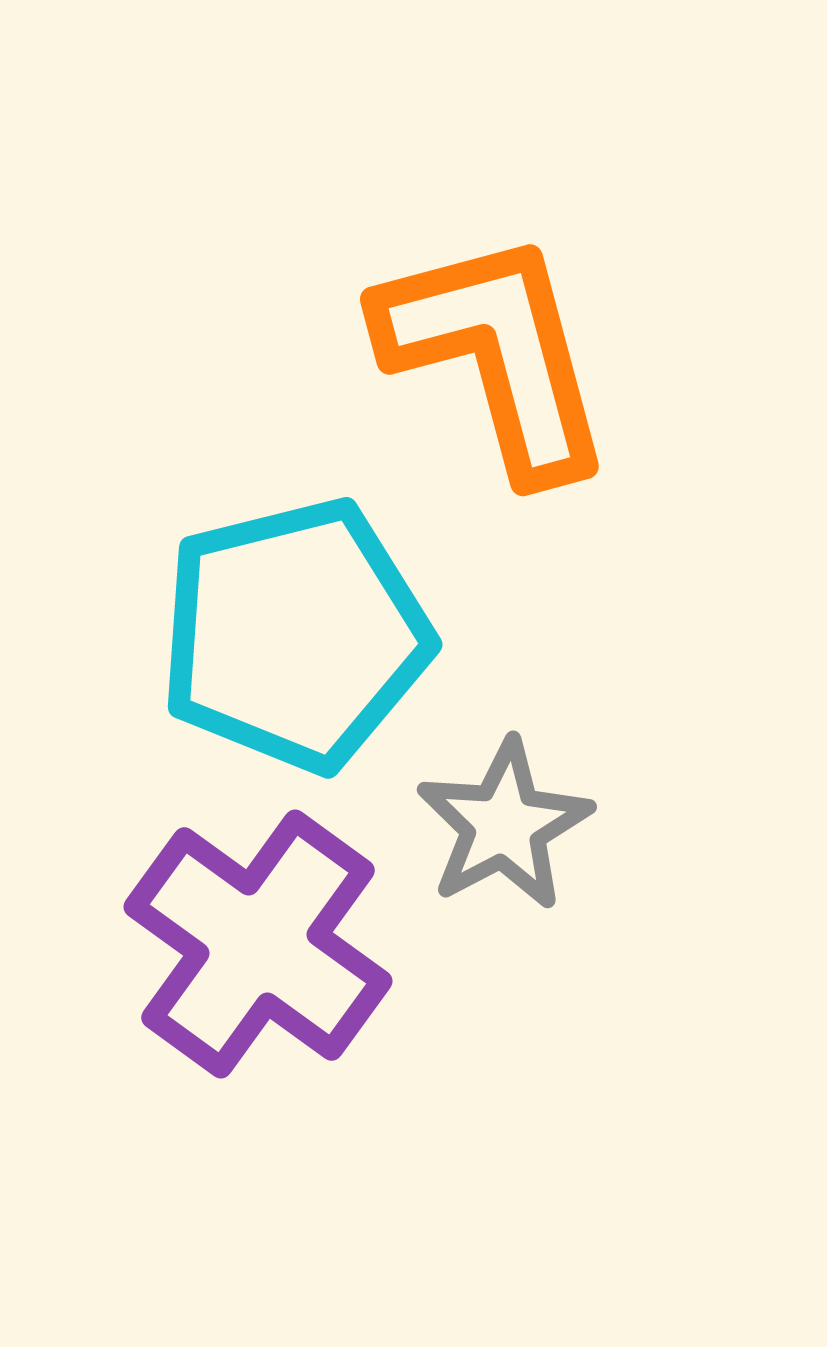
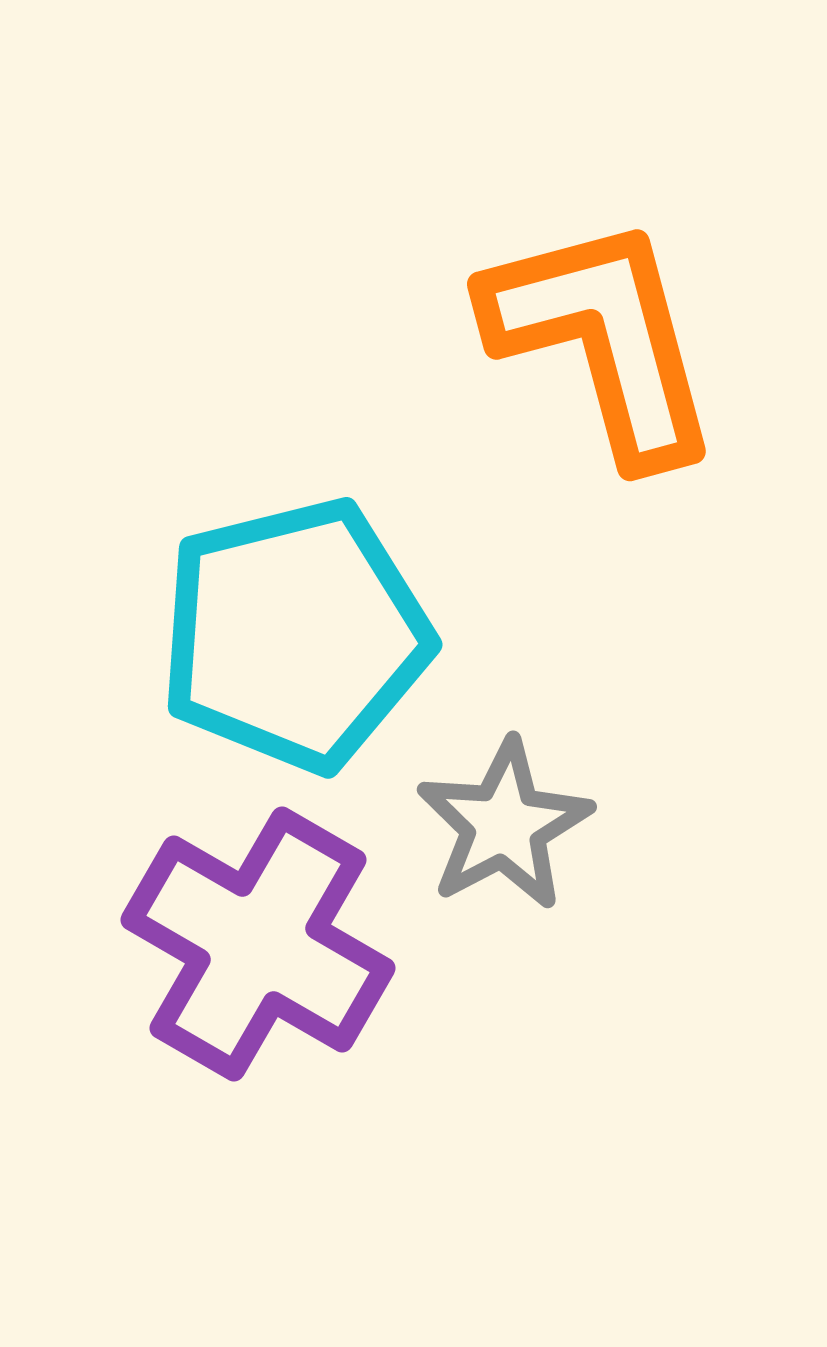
orange L-shape: moved 107 px right, 15 px up
purple cross: rotated 6 degrees counterclockwise
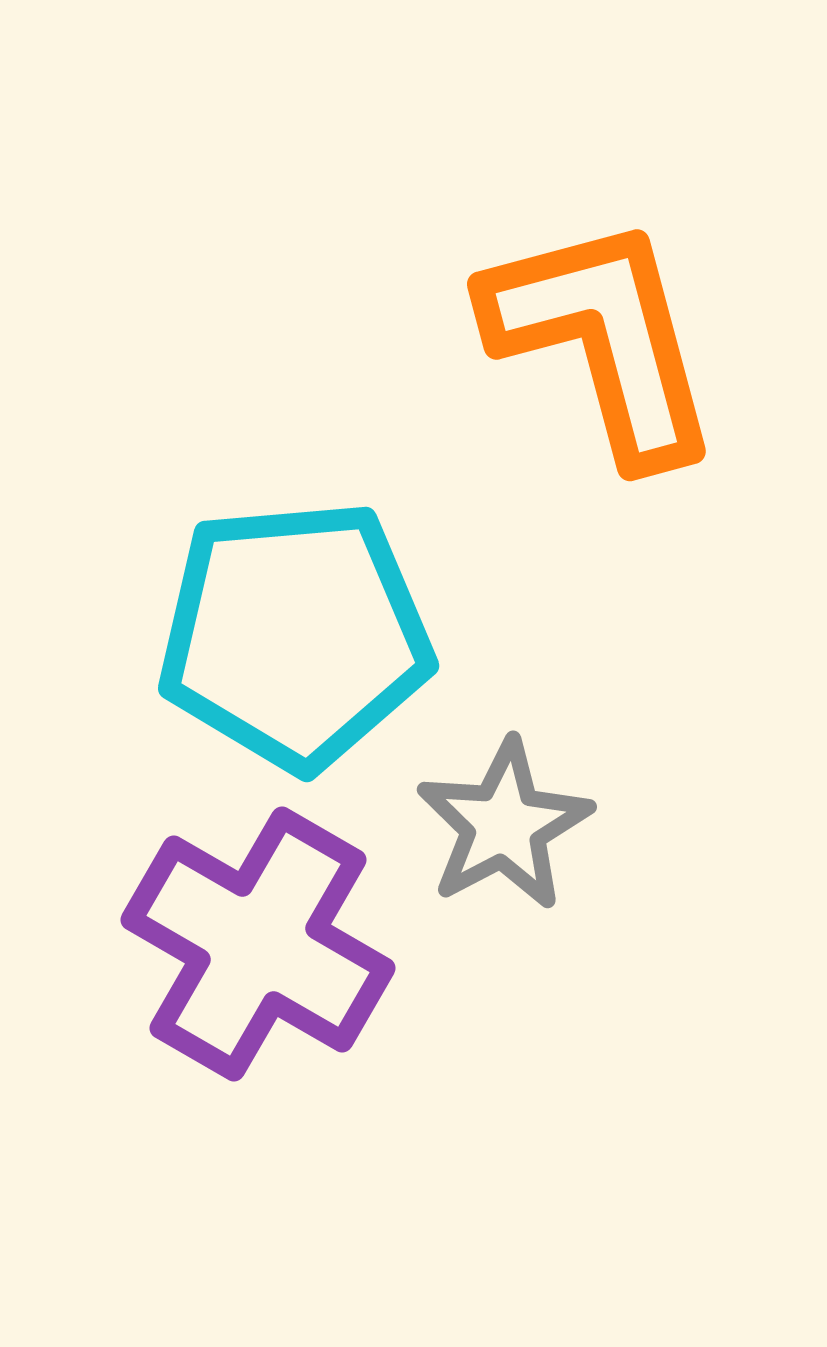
cyan pentagon: rotated 9 degrees clockwise
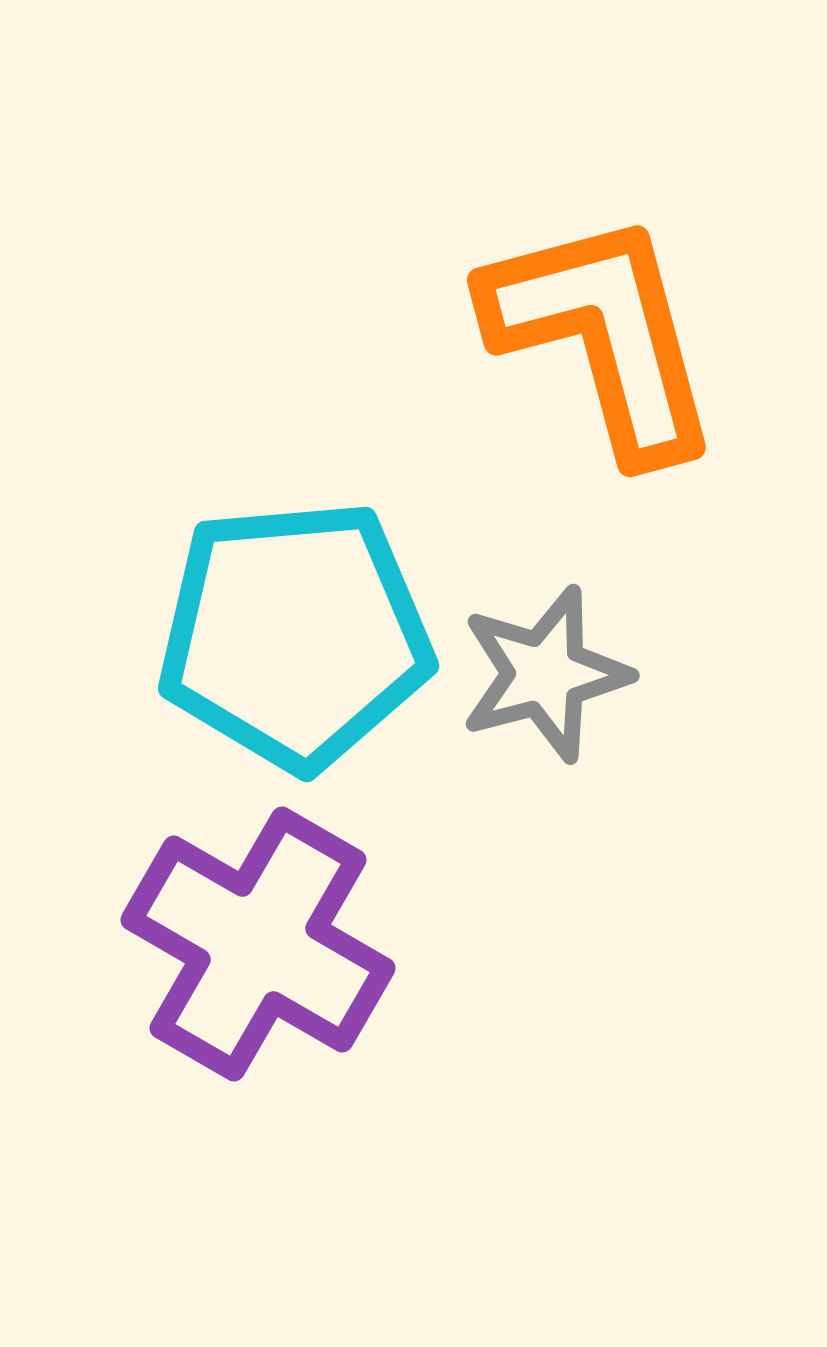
orange L-shape: moved 4 px up
gray star: moved 41 px right, 151 px up; rotated 13 degrees clockwise
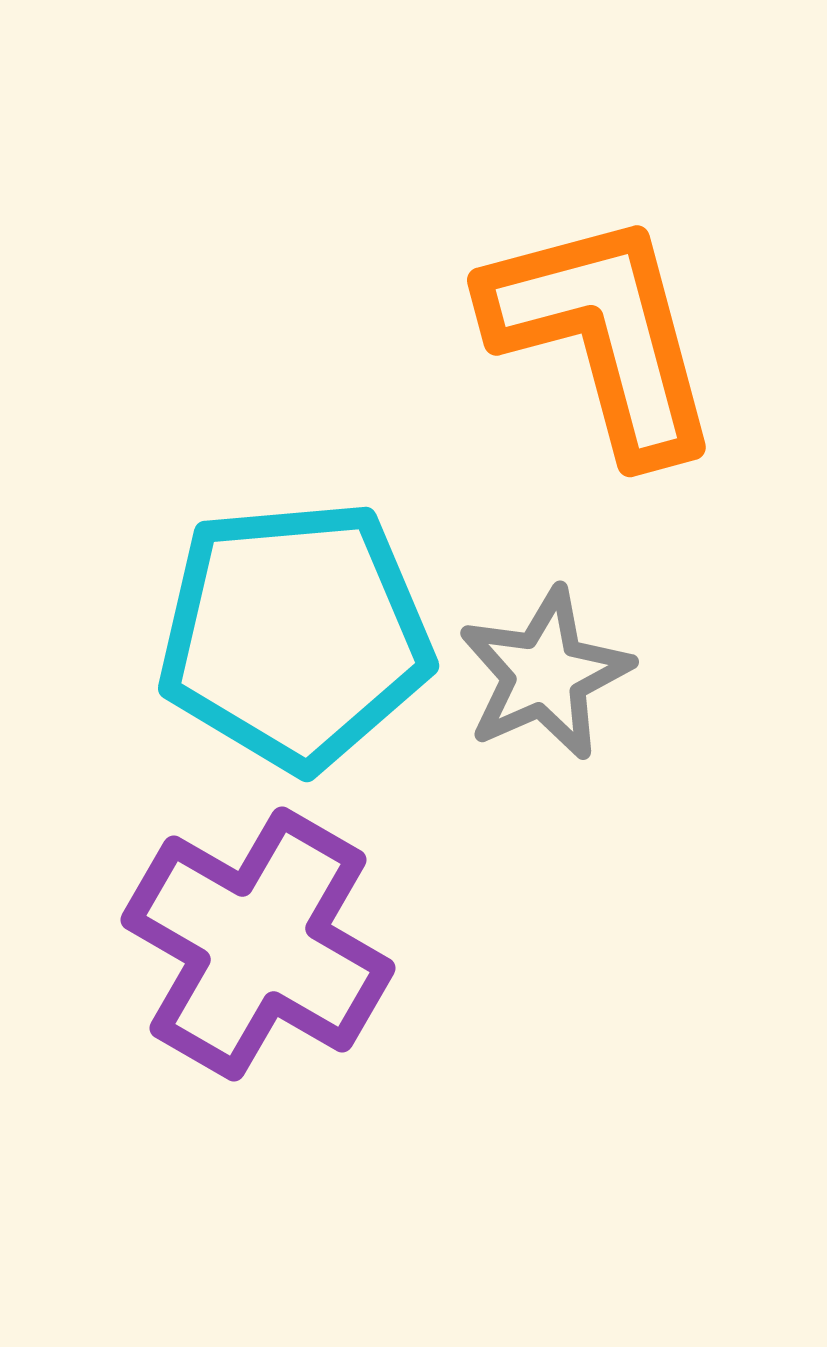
gray star: rotated 9 degrees counterclockwise
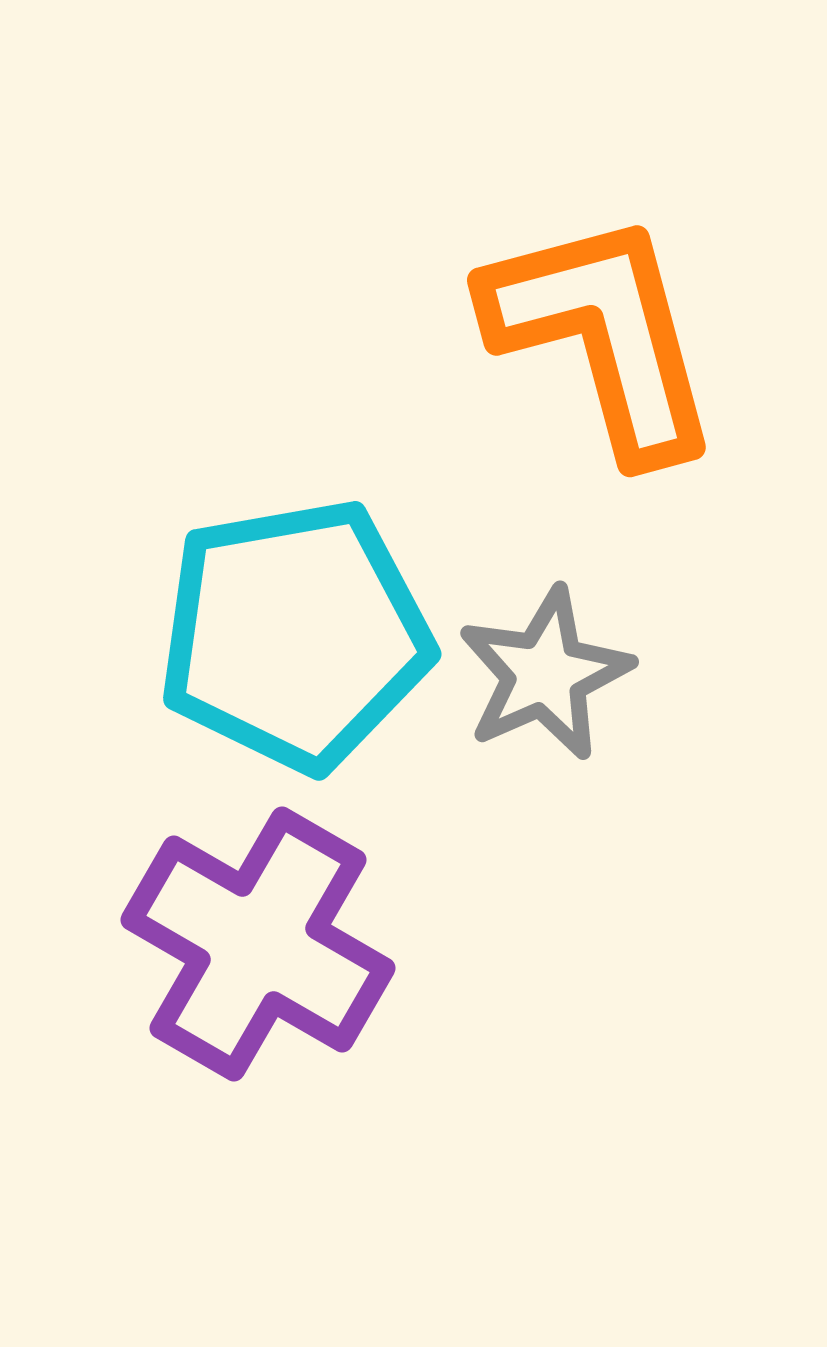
cyan pentagon: rotated 5 degrees counterclockwise
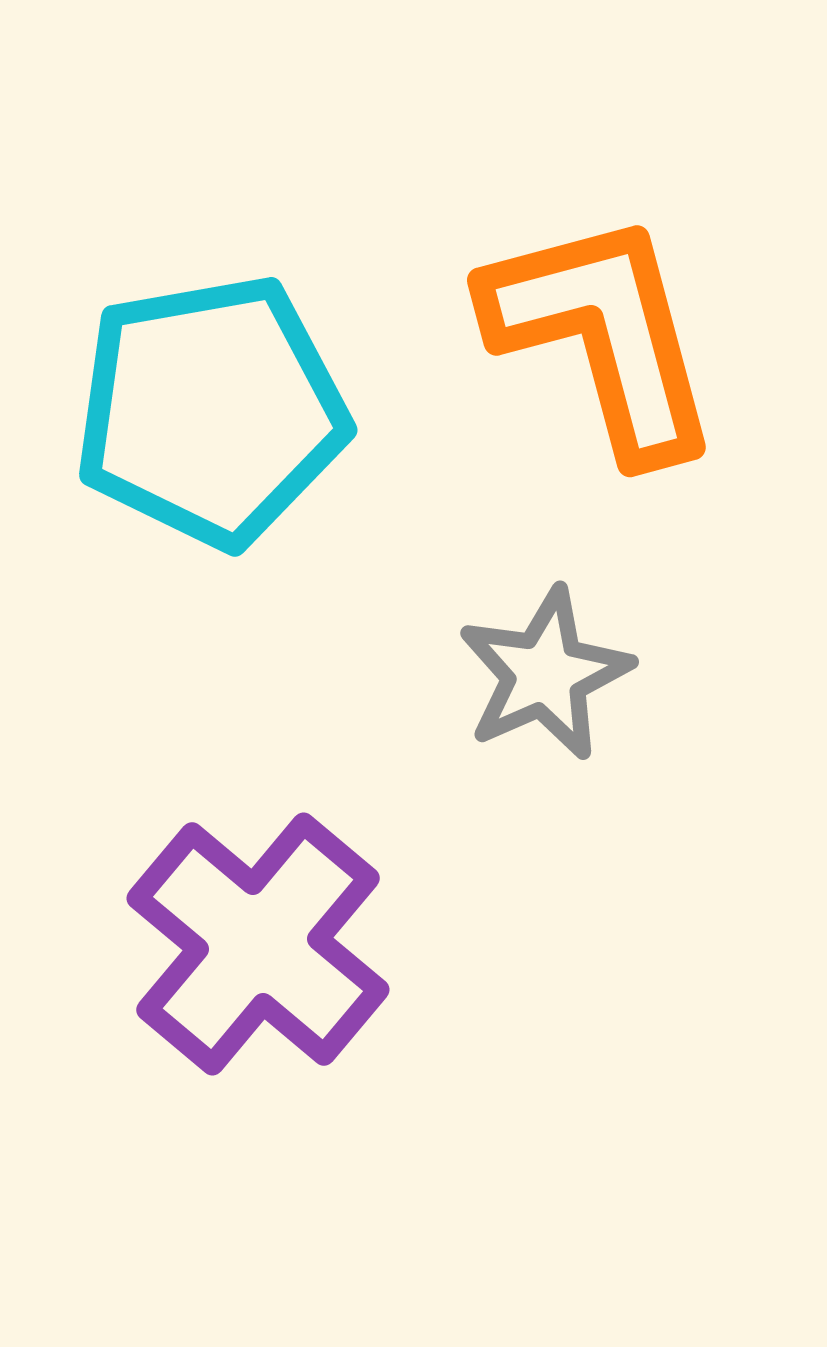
cyan pentagon: moved 84 px left, 224 px up
purple cross: rotated 10 degrees clockwise
